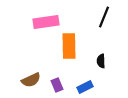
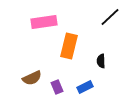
black line: moved 6 px right; rotated 25 degrees clockwise
pink rectangle: moved 2 px left
orange rectangle: rotated 15 degrees clockwise
brown semicircle: moved 1 px right, 2 px up
purple rectangle: moved 2 px down
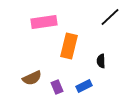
blue rectangle: moved 1 px left, 1 px up
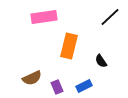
pink rectangle: moved 5 px up
black semicircle: rotated 32 degrees counterclockwise
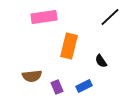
brown semicircle: moved 2 px up; rotated 18 degrees clockwise
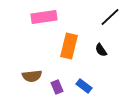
black semicircle: moved 11 px up
blue rectangle: rotated 63 degrees clockwise
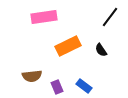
black line: rotated 10 degrees counterclockwise
orange rectangle: moved 1 px left; rotated 50 degrees clockwise
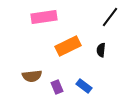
black semicircle: rotated 40 degrees clockwise
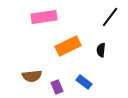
blue rectangle: moved 4 px up
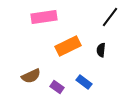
brown semicircle: moved 1 px left; rotated 18 degrees counterclockwise
purple rectangle: rotated 32 degrees counterclockwise
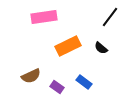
black semicircle: moved 2 px up; rotated 56 degrees counterclockwise
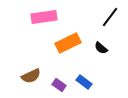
orange rectangle: moved 3 px up
purple rectangle: moved 2 px right, 2 px up
